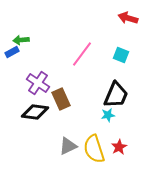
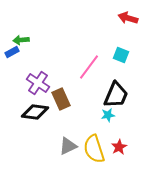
pink line: moved 7 px right, 13 px down
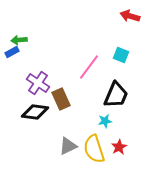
red arrow: moved 2 px right, 2 px up
green arrow: moved 2 px left
cyan star: moved 3 px left, 6 px down
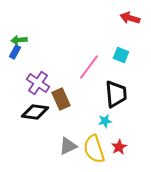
red arrow: moved 2 px down
blue rectangle: moved 3 px right; rotated 32 degrees counterclockwise
black trapezoid: moved 1 px up; rotated 28 degrees counterclockwise
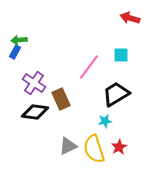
cyan square: rotated 21 degrees counterclockwise
purple cross: moved 4 px left
black trapezoid: rotated 116 degrees counterclockwise
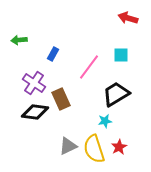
red arrow: moved 2 px left
blue rectangle: moved 38 px right, 2 px down
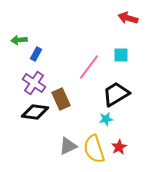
blue rectangle: moved 17 px left
cyan star: moved 1 px right, 2 px up
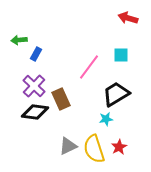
purple cross: moved 3 px down; rotated 10 degrees clockwise
